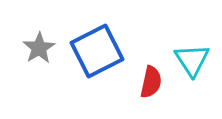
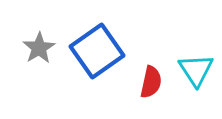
blue square: rotated 8 degrees counterclockwise
cyan triangle: moved 4 px right, 10 px down
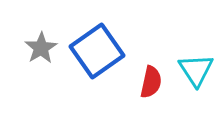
gray star: moved 2 px right
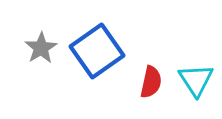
cyan triangle: moved 10 px down
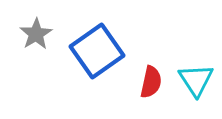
gray star: moved 5 px left, 14 px up
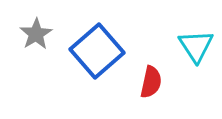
blue square: rotated 6 degrees counterclockwise
cyan triangle: moved 34 px up
